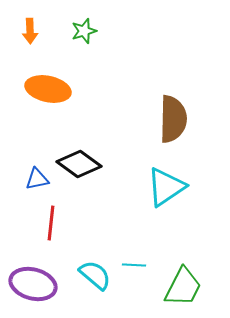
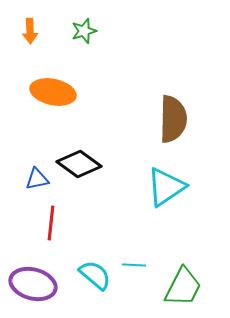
orange ellipse: moved 5 px right, 3 px down
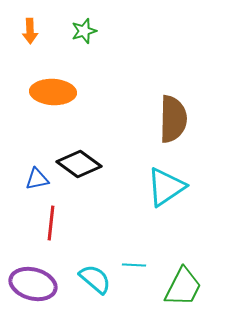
orange ellipse: rotated 9 degrees counterclockwise
cyan semicircle: moved 4 px down
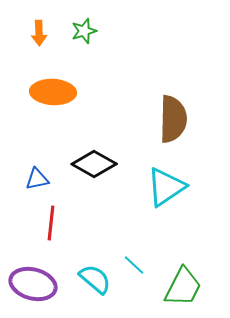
orange arrow: moved 9 px right, 2 px down
black diamond: moved 15 px right; rotated 6 degrees counterclockwise
cyan line: rotated 40 degrees clockwise
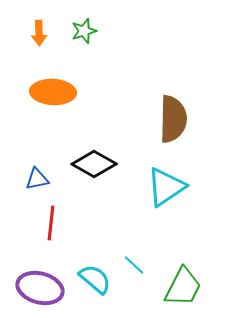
purple ellipse: moved 7 px right, 4 px down
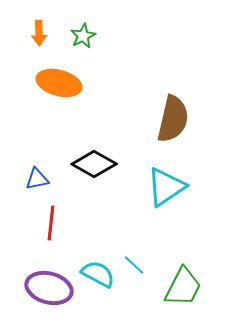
green star: moved 1 px left, 5 px down; rotated 10 degrees counterclockwise
orange ellipse: moved 6 px right, 9 px up; rotated 12 degrees clockwise
brown semicircle: rotated 12 degrees clockwise
cyan semicircle: moved 3 px right, 5 px up; rotated 12 degrees counterclockwise
purple ellipse: moved 9 px right
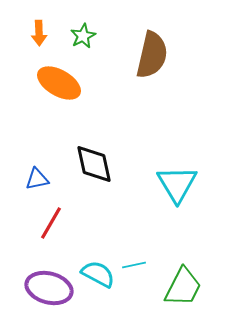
orange ellipse: rotated 15 degrees clockwise
brown semicircle: moved 21 px left, 64 px up
black diamond: rotated 48 degrees clockwise
cyan triangle: moved 11 px right, 3 px up; rotated 27 degrees counterclockwise
red line: rotated 24 degrees clockwise
cyan line: rotated 55 degrees counterclockwise
